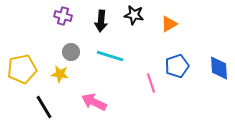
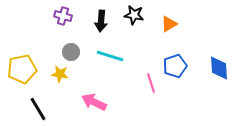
blue pentagon: moved 2 px left
black line: moved 6 px left, 2 px down
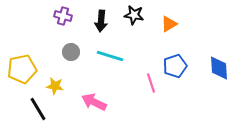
yellow star: moved 5 px left, 12 px down
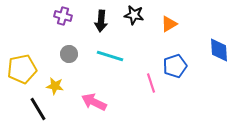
gray circle: moved 2 px left, 2 px down
blue diamond: moved 18 px up
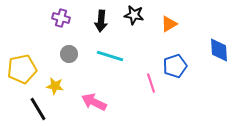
purple cross: moved 2 px left, 2 px down
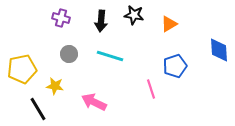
pink line: moved 6 px down
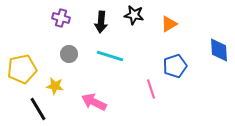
black arrow: moved 1 px down
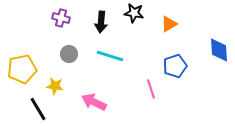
black star: moved 2 px up
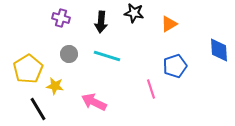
cyan line: moved 3 px left
yellow pentagon: moved 6 px right; rotated 20 degrees counterclockwise
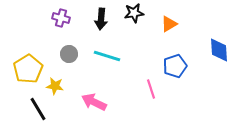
black star: rotated 18 degrees counterclockwise
black arrow: moved 3 px up
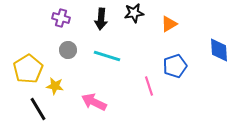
gray circle: moved 1 px left, 4 px up
pink line: moved 2 px left, 3 px up
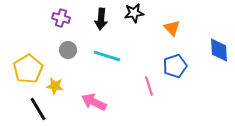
orange triangle: moved 3 px right, 4 px down; rotated 42 degrees counterclockwise
